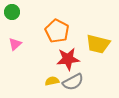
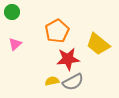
orange pentagon: rotated 15 degrees clockwise
yellow trapezoid: rotated 25 degrees clockwise
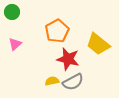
red star: rotated 20 degrees clockwise
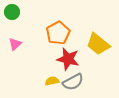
orange pentagon: moved 1 px right, 2 px down
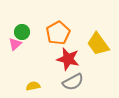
green circle: moved 10 px right, 20 px down
yellow trapezoid: rotated 15 degrees clockwise
yellow semicircle: moved 19 px left, 5 px down
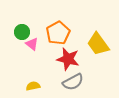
pink triangle: moved 17 px right; rotated 40 degrees counterclockwise
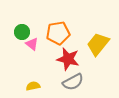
orange pentagon: rotated 20 degrees clockwise
yellow trapezoid: rotated 75 degrees clockwise
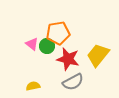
green circle: moved 25 px right, 14 px down
yellow trapezoid: moved 11 px down
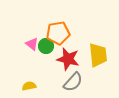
green circle: moved 1 px left
yellow trapezoid: rotated 135 degrees clockwise
gray semicircle: rotated 20 degrees counterclockwise
yellow semicircle: moved 4 px left
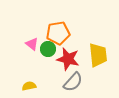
green circle: moved 2 px right, 3 px down
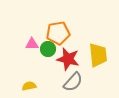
pink triangle: rotated 40 degrees counterclockwise
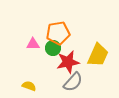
pink triangle: moved 1 px right
green circle: moved 5 px right, 1 px up
yellow trapezoid: rotated 30 degrees clockwise
red star: moved 3 px down; rotated 25 degrees counterclockwise
yellow semicircle: rotated 32 degrees clockwise
